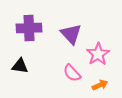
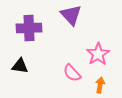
purple triangle: moved 19 px up
orange arrow: rotated 56 degrees counterclockwise
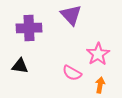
pink semicircle: rotated 18 degrees counterclockwise
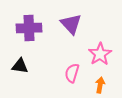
purple triangle: moved 9 px down
pink star: moved 2 px right
pink semicircle: rotated 78 degrees clockwise
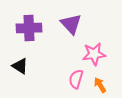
pink star: moved 6 px left; rotated 25 degrees clockwise
black triangle: rotated 24 degrees clockwise
pink semicircle: moved 4 px right, 6 px down
orange arrow: rotated 42 degrees counterclockwise
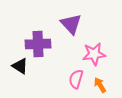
purple cross: moved 9 px right, 16 px down
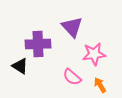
purple triangle: moved 1 px right, 3 px down
pink semicircle: moved 4 px left, 2 px up; rotated 66 degrees counterclockwise
